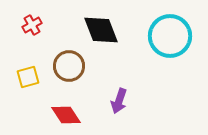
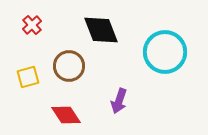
red cross: rotated 12 degrees counterclockwise
cyan circle: moved 5 px left, 16 px down
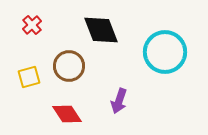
yellow square: moved 1 px right
red diamond: moved 1 px right, 1 px up
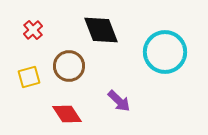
red cross: moved 1 px right, 5 px down
purple arrow: rotated 65 degrees counterclockwise
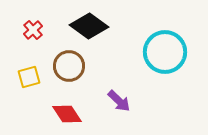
black diamond: moved 12 px left, 4 px up; rotated 33 degrees counterclockwise
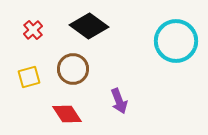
cyan circle: moved 11 px right, 11 px up
brown circle: moved 4 px right, 3 px down
purple arrow: rotated 25 degrees clockwise
